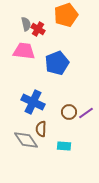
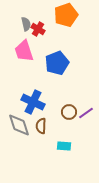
pink trapezoid: rotated 115 degrees counterclockwise
brown semicircle: moved 3 px up
gray diamond: moved 7 px left, 15 px up; rotated 15 degrees clockwise
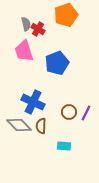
purple line: rotated 28 degrees counterclockwise
gray diamond: rotated 25 degrees counterclockwise
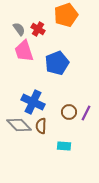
gray semicircle: moved 7 px left, 5 px down; rotated 24 degrees counterclockwise
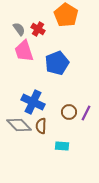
orange pentagon: rotated 20 degrees counterclockwise
cyan rectangle: moved 2 px left
